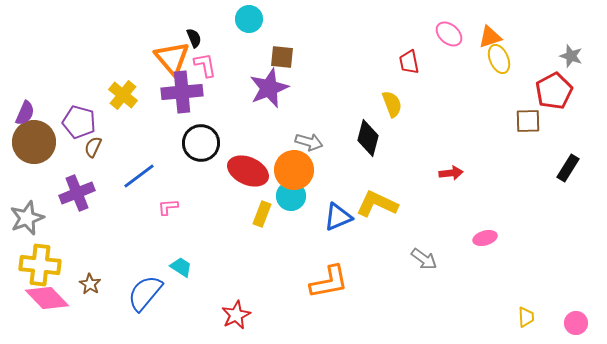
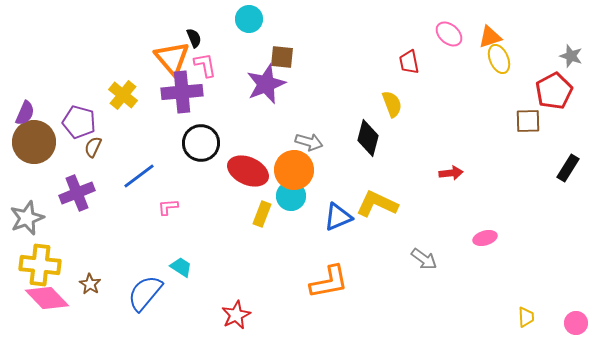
purple star at (269, 88): moved 3 px left, 4 px up
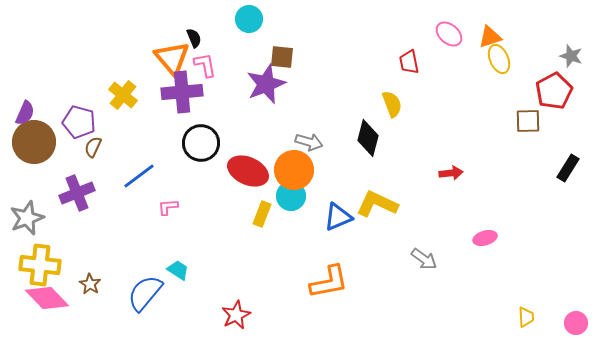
cyan trapezoid at (181, 267): moved 3 px left, 3 px down
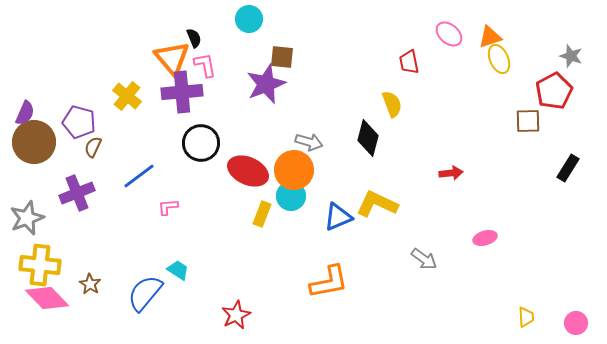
yellow cross at (123, 95): moved 4 px right, 1 px down
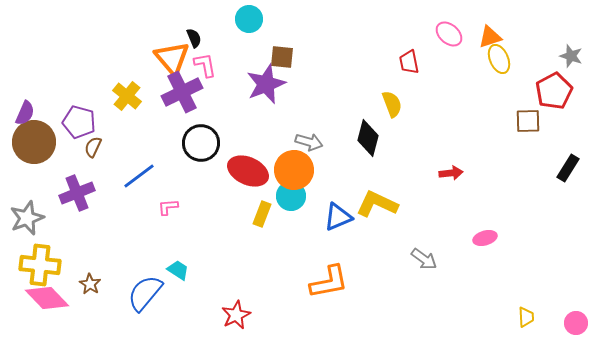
purple cross at (182, 92): rotated 21 degrees counterclockwise
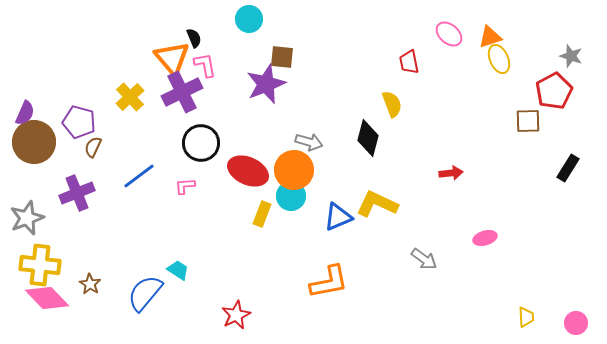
yellow cross at (127, 96): moved 3 px right, 1 px down; rotated 8 degrees clockwise
pink L-shape at (168, 207): moved 17 px right, 21 px up
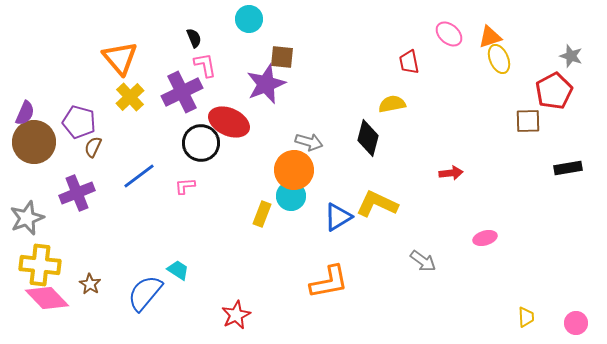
orange triangle at (172, 58): moved 52 px left
yellow semicircle at (392, 104): rotated 80 degrees counterclockwise
black rectangle at (568, 168): rotated 48 degrees clockwise
red ellipse at (248, 171): moved 19 px left, 49 px up
blue triangle at (338, 217): rotated 8 degrees counterclockwise
gray arrow at (424, 259): moved 1 px left, 2 px down
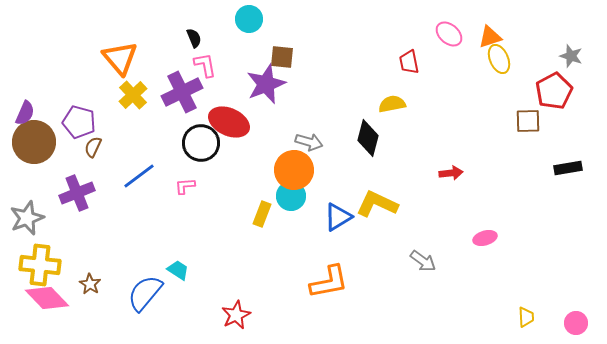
yellow cross at (130, 97): moved 3 px right, 2 px up
